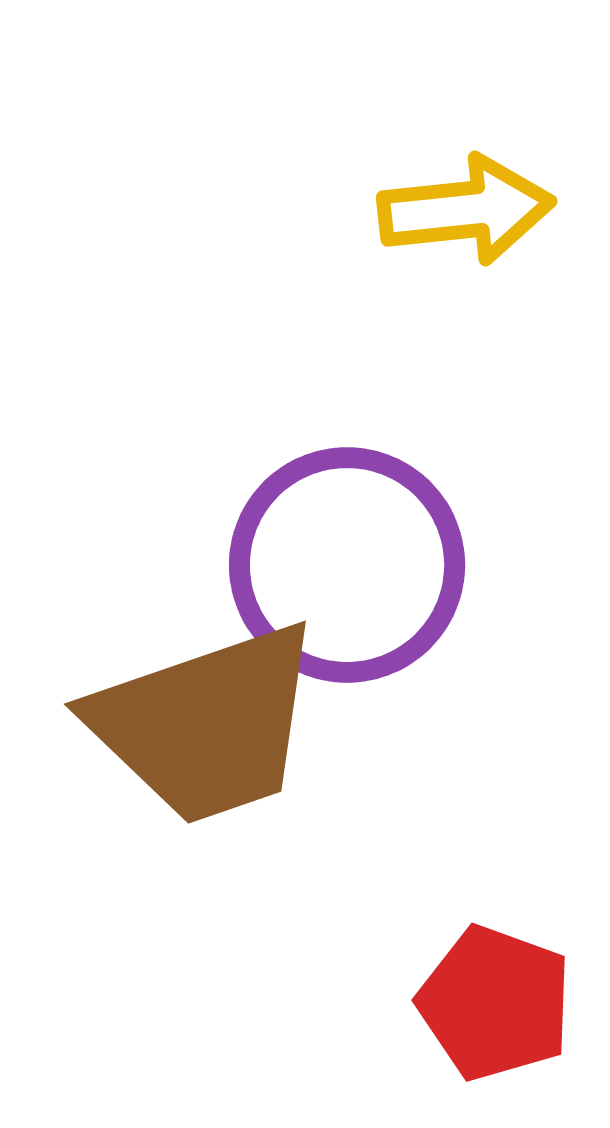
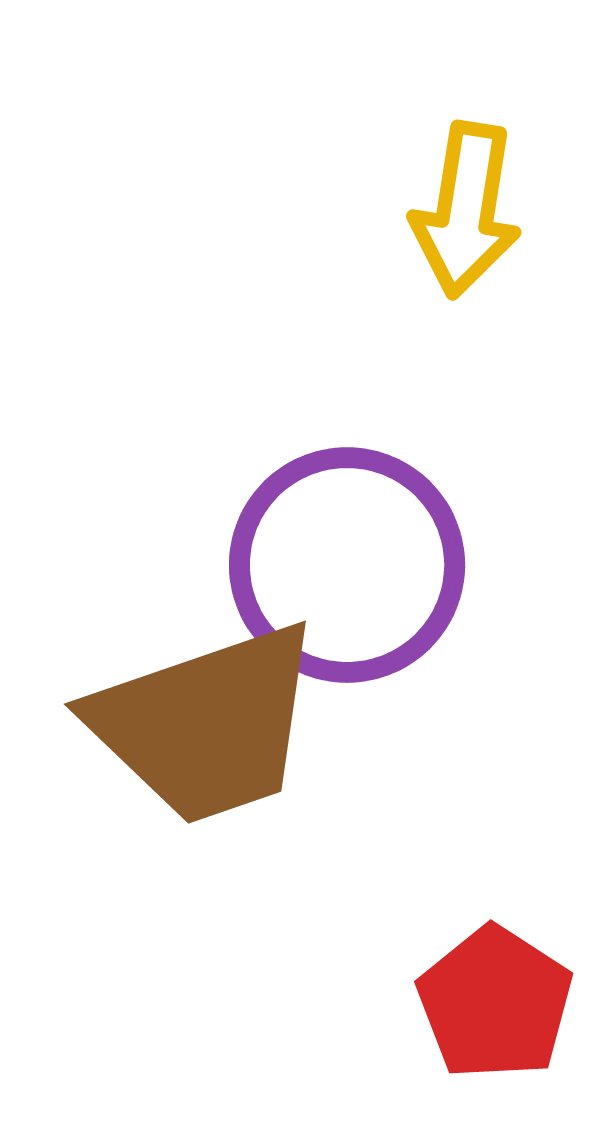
yellow arrow: rotated 105 degrees clockwise
red pentagon: rotated 13 degrees clockwise
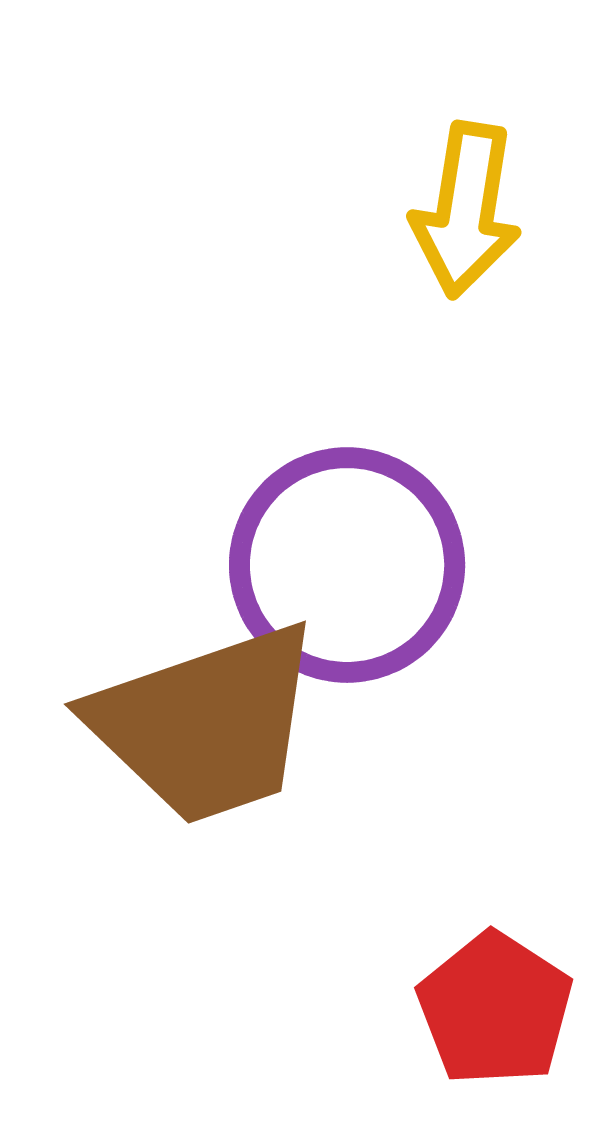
red pentagon: moved 6 px down
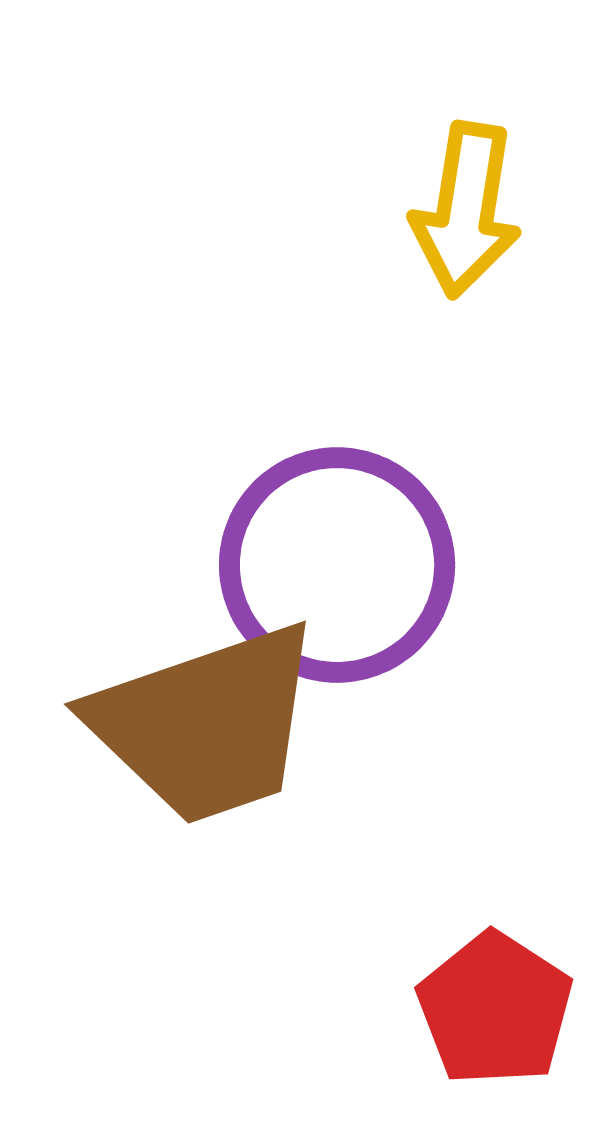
purple circle: moved 10 px left
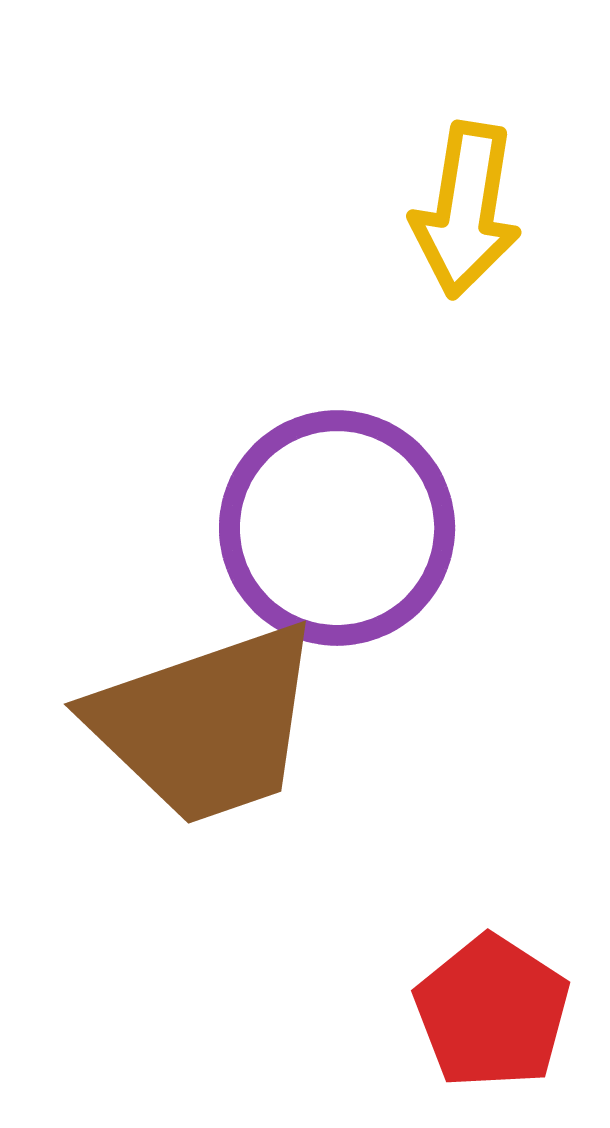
purple circle: moved 37 px up
red pentagon: moved 3 px left, 3 px down
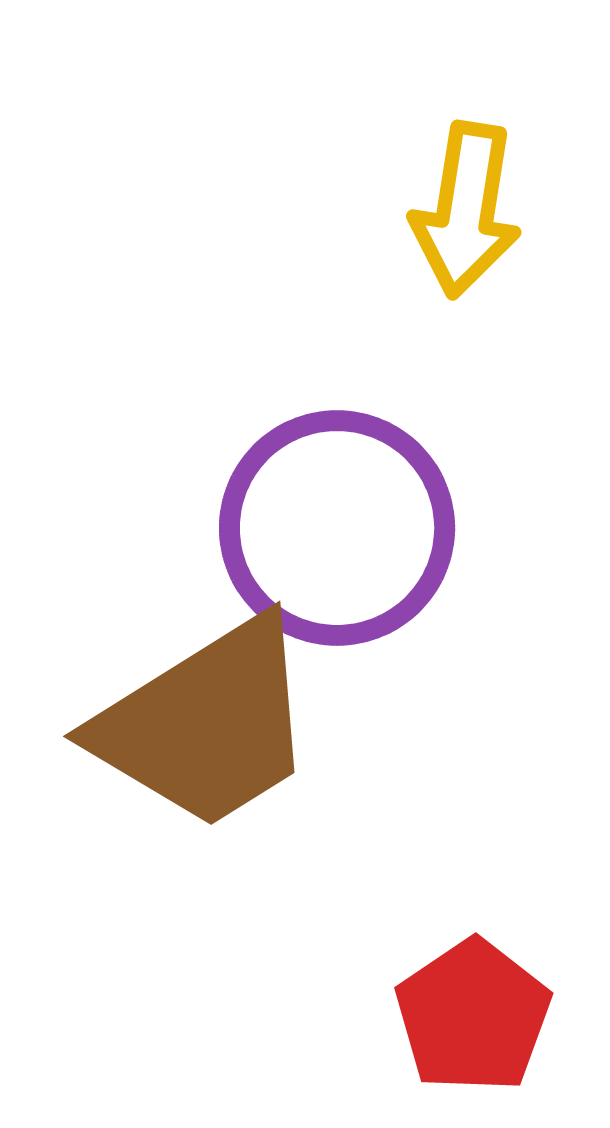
brown trapezoid: rotated 13 degrees counterclockwise
red pentagon: moved 19 px left, 4 px down; rotated 5 degrees clockwise
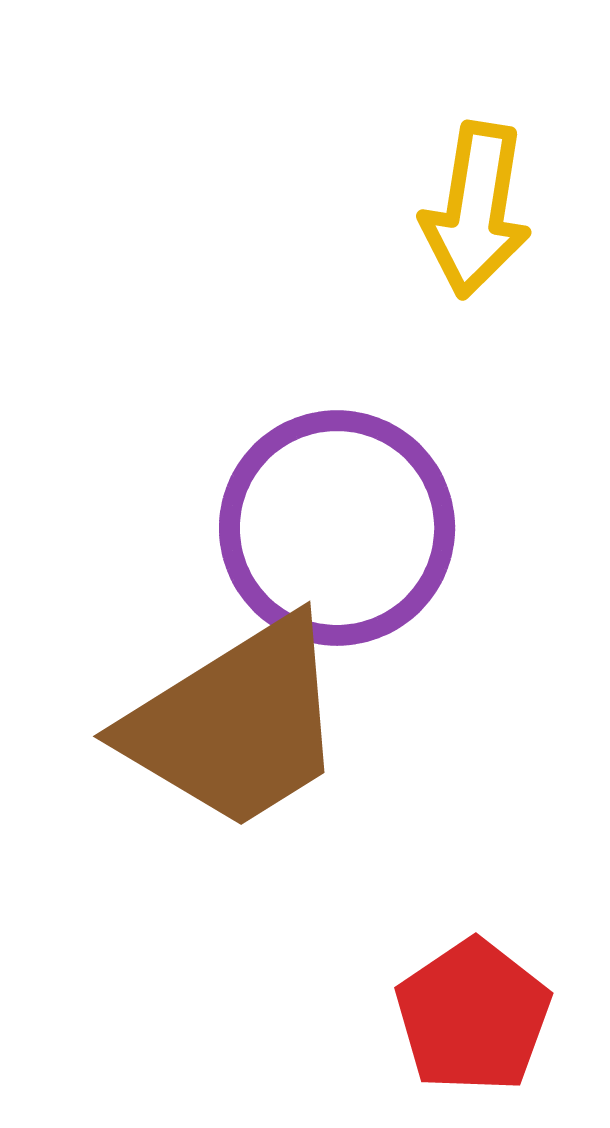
yellow arrow: moved 10 px right
brown trapezoid: moved 30 px right
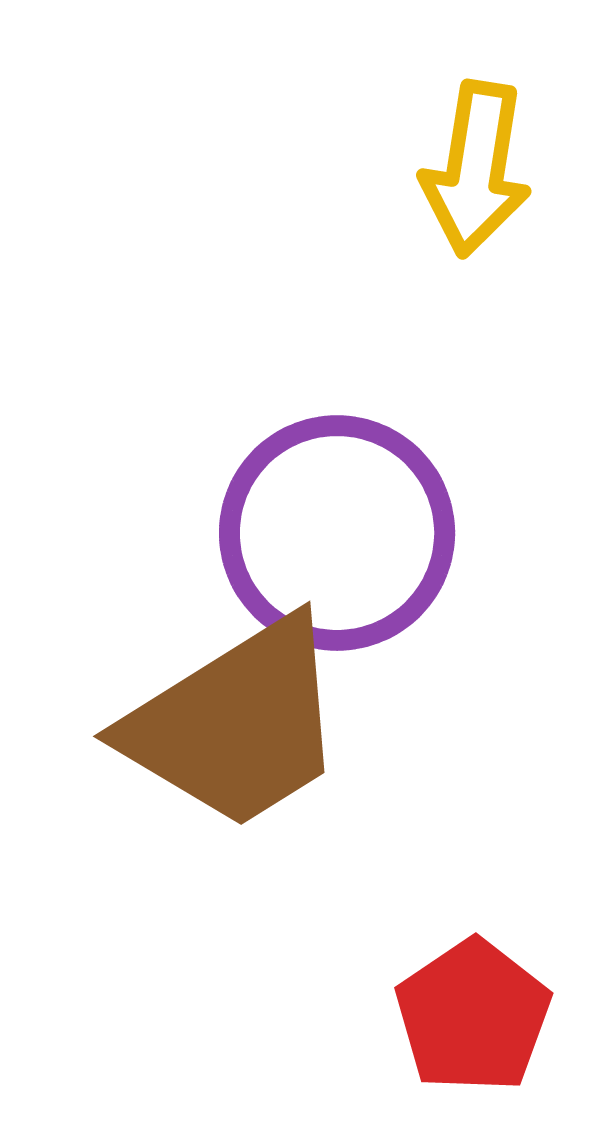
yellow arrow: moved 41 px up
purple circle: moved 5 px down
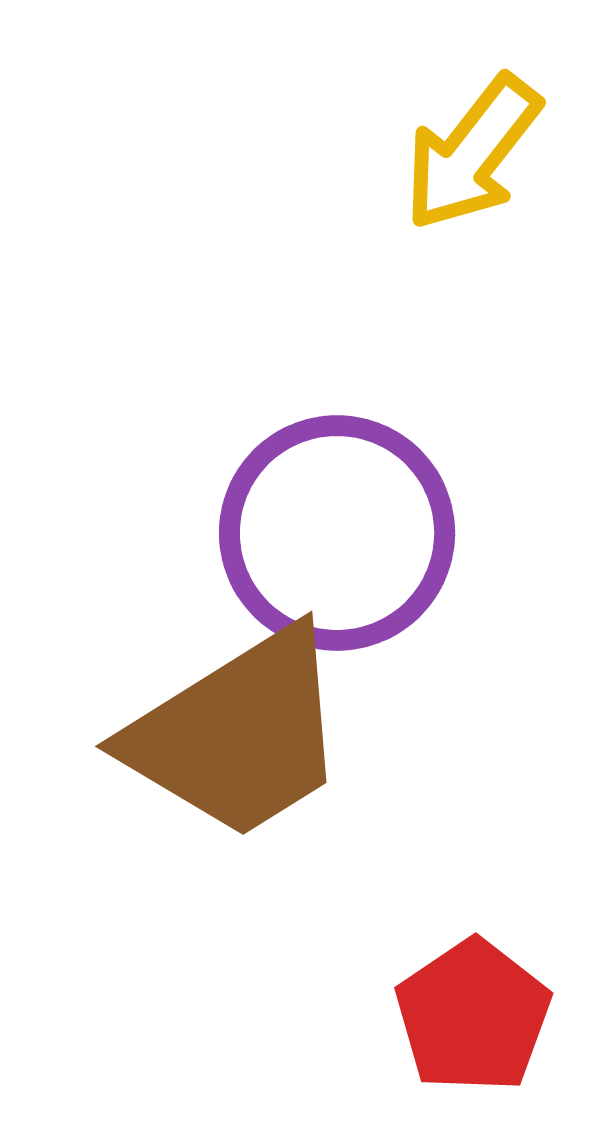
yellow arrow: moved 4 px left, 16 px up; rotated 29 degrees clockwise
brown trapezoid: moved 2 px right, 10 px down
